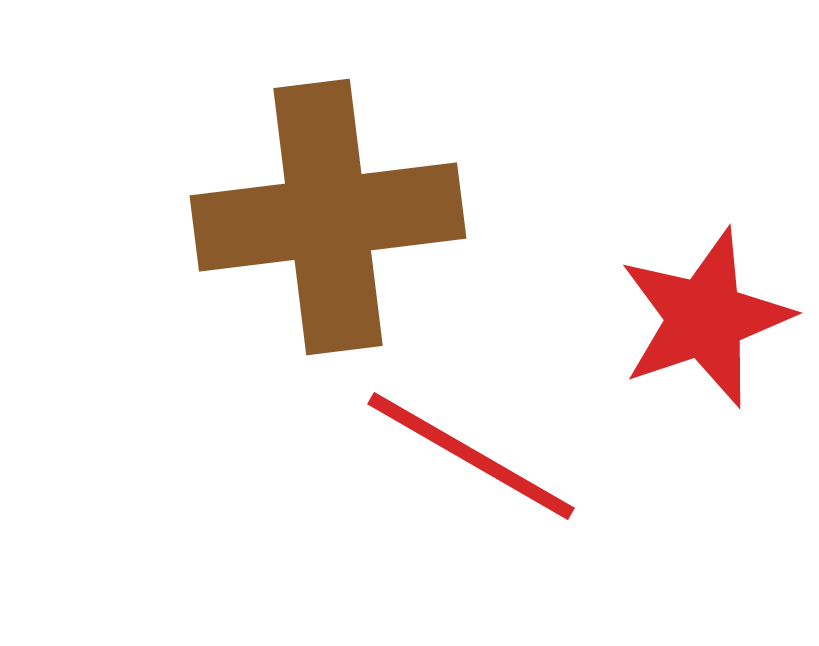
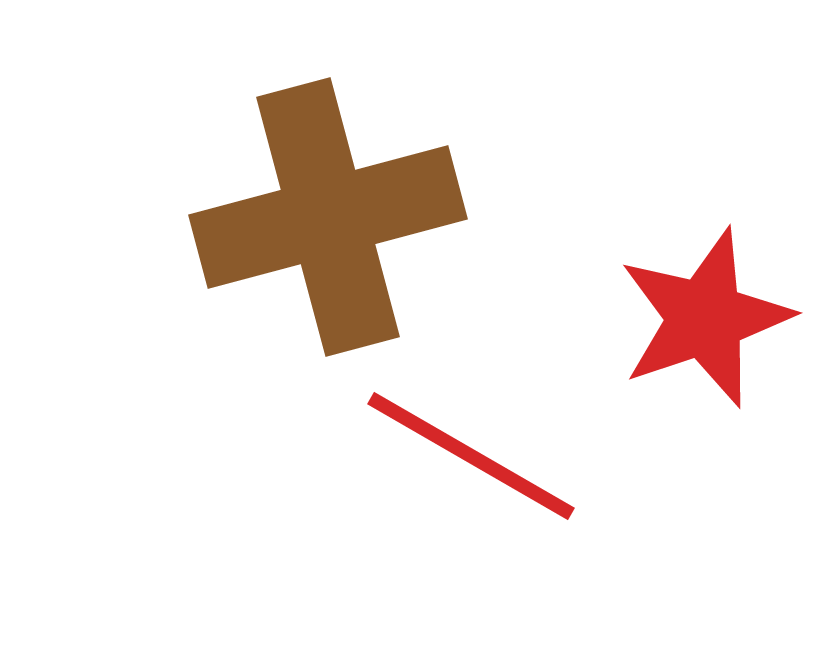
brown cross: rotated 8 degrees counterclockwise
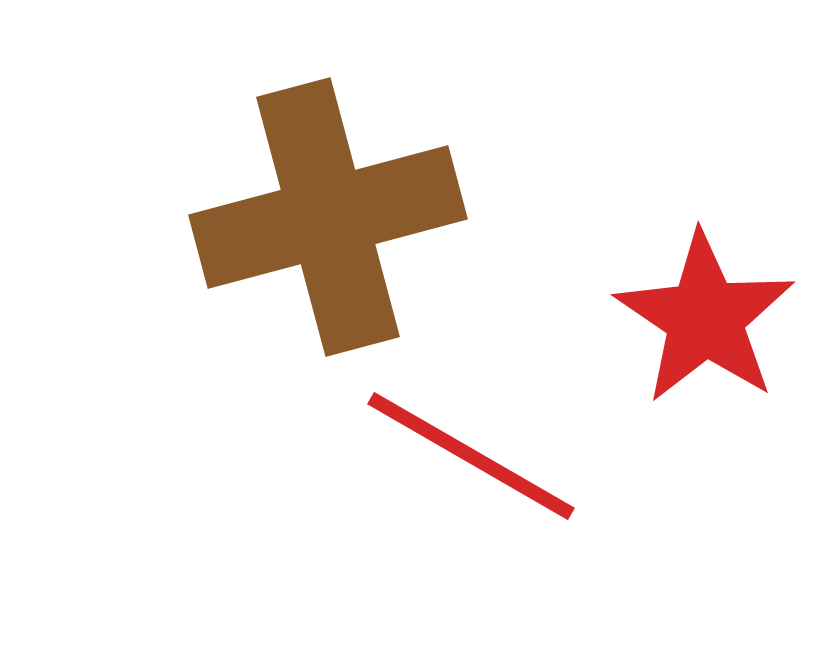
red star: rotated 19 degrees counterclockwise
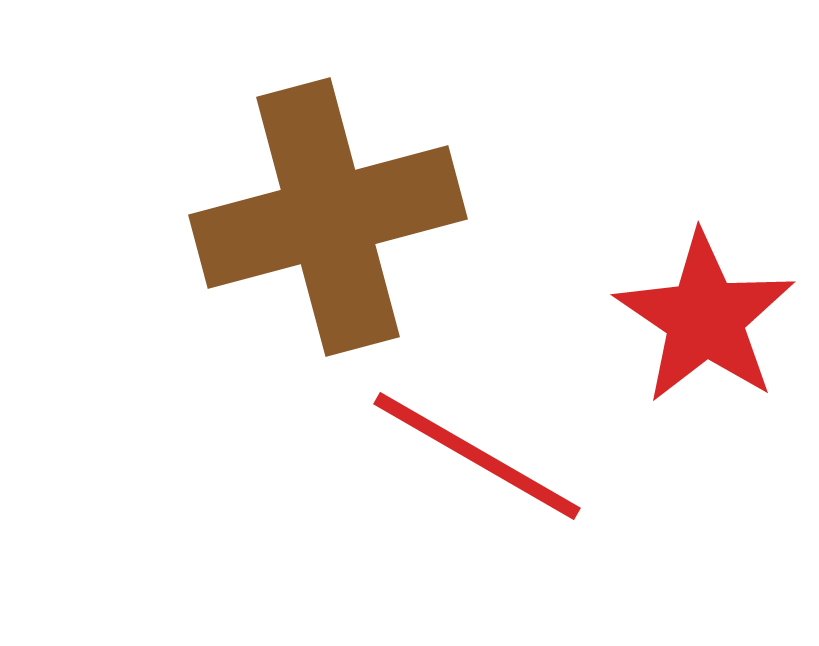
red line: moved 6 px right
